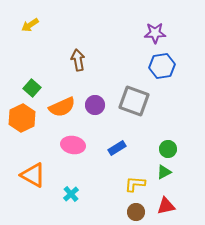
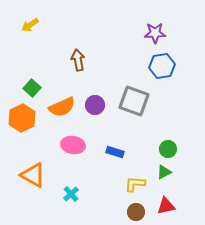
blue rectangle: moved 2 px left, 4 px down; rotated 48 degrees clockwise
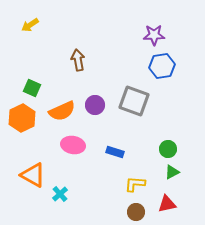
purple star: moved 1 px left, 2 px down
green square: rotated 18 degrees counterclockwise
orange semicircle: moved 4 px down
green triangle: moved 8 px right
cyan cross: moved 11 px left
red triangle: moved 1 px right, 2 px up
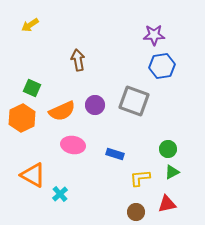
blue rectangle: moved 2 px down
yellow L-shape: moved 5 px right, 6 px up; rotated 10 degrees counterclockwise
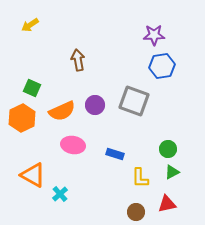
yellow L-shape: rotated 85 degrees counterclockwise
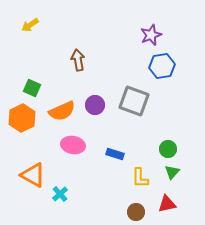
purple star: moved 3 px left; rotated 20 degrees counterclockwise
green triangle: rotated 21 degrees counterclockwise
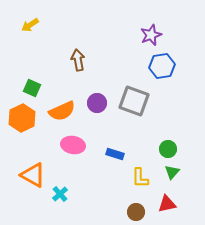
purple circle: moved 2 px right, 2 px up
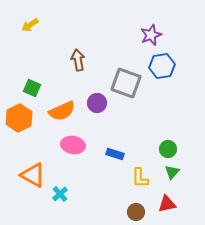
gray square: moved 8 px left, 18 px up
orange hexagon: moved 3 px left
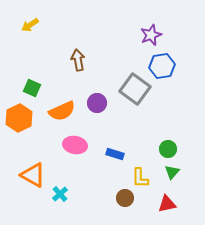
gray square: moved 9 px right, 6 px down; rotated 16 degrees clockwise
pink ellipse: moved 2 px right
brown circle: moved 11 px left, 14 px up
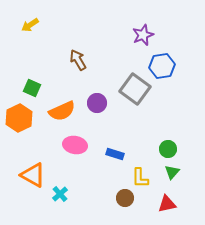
purple star: moved 8 px left
brown arrow: rotated 20 degrees counterclockwise
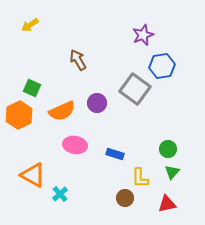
orange hexagon: moved 3 px up
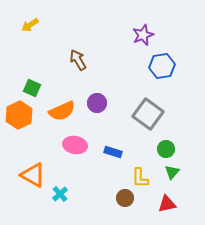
gray square: moved 13 px right, 25 px down
green circle: moved 2 px left
blue rectangle: moved 2 px left, 2 px up
